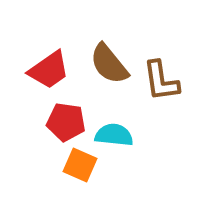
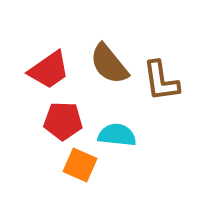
red pentagon: moved 3 px left, 1 px up; rotated 6 degrees counterclockwise
cyan semicircle: moved 3 px right
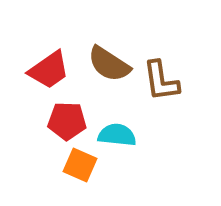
brown semicircle: rotated 18 degrees counterclockwise
red pentagon: moved 4 px right
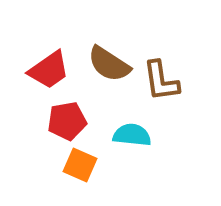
red pentagon: rotated 12 degrees counterclockwise
cyan semicircle: moved 15 px right
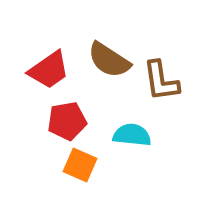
brown semicircle: moved 4 px up
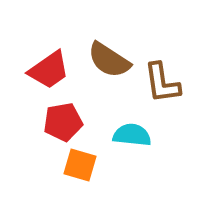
brown L-shape: moved 1 px right, 2 px down
red pentagon: moved 4 px left, 1 px down
orange square: rotated 8 degrees counterclockwise
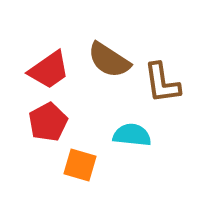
red pentagon: moved 15 px left; rotated 18 degrees counterclockwise
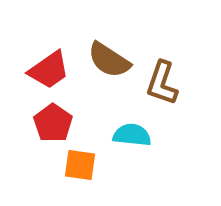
brown L-shape: rotated 27 degrees clockwise
red pentagon: moved 5 px right, 1 px down; rotated 9 degrees counterclockwise
orange square: rotated 8 degrees counterclockwise
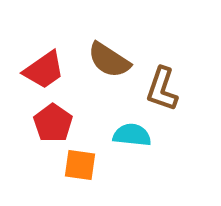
red trapezoid: moved 5 px left
brown L-shape: moved 6 px down
